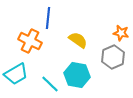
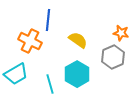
blue line: moved 2 px down
cyan hexagon: moved 1 px up; rotated 20 degrees clockwise
cyan line: rotated 30 degrees clockwise
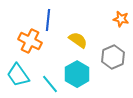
orange star: moved 14 px up
cyan trapezoid: moved 2 px right, 1 px down; rotated 85 degrees clockwise
cyan line: rotated 24 degrees counterclockwise
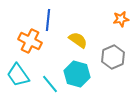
orange star: rotated 21 degrees counterclockwise
cyan hexagon: rotated 15 degrees counterclockwise
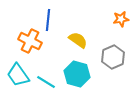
cyan line: moved 4 px left, 2 px up; rotated 18 degrees counterclockwise
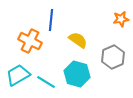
blue line: moved 3 px right
cyan trapezoid: rotated 95 degrees clockwise
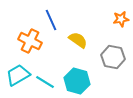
blue line: rotated 30 degrees counterclockwise
gray hexagon: rotated 25 degrees counterclockwise
cyan hexagon: moved 7 px down
cyan line: moved 1 px left
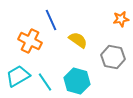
cyan trapezoid: moved 1 px down
cyan line: rotated 24 degrees clockwise
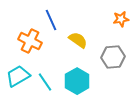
gray hexagon: rotated 15 degrees counterclockwise
cyan hexagon: rotated 15 degrees clockwise
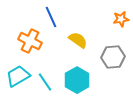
blue line: moved 3 px up
cyan hexagon: moved 1 px up
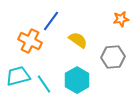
blue line: moved 4 px down; rotated 60 degrees clockwise
cyan trapezoid: rotated 15 degrees clockwise
cyan line: moved 1 px left, 2 px down
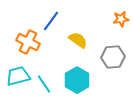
orange cross: moved 2 px left, 1 px down
